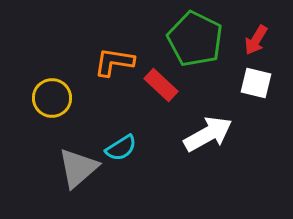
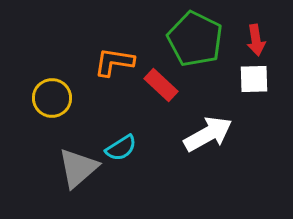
red arrow: rotated 40 degrees counterclockwise
white square: moved 2 px left, 4 px up; rotated 16 degrees counterclockwise
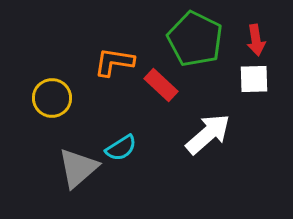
white arrow: rotated 12 degrees counterclockwise
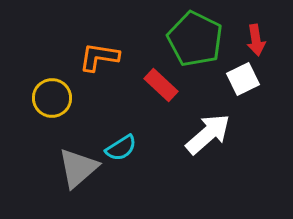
orange L-shape: moved 15 px left, 5 px up
white square: moved 11 px left; rotated 24 degrees counterclockwise
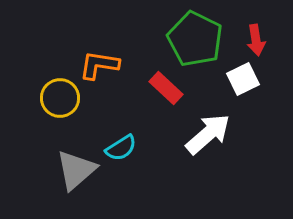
orange L-shape: moved 8 px down
red rectangle: moved 5 px right, 3 px down
yellow circle: moved 8 px right
gray triangle: moved 2 px left, 2 px down
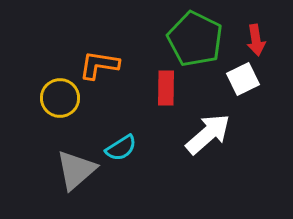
red rectangle: rotated 48 degrees clockwise
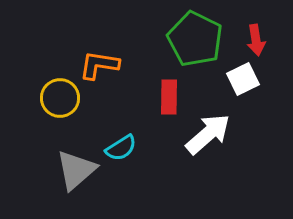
red rectangle: moved 3 px right, 9 px down
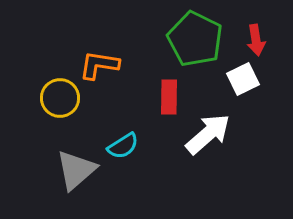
cyan semicircle: moved 2 px right, 2 px up
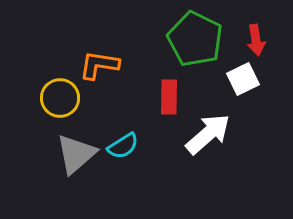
gray triangle: moved 16 px up
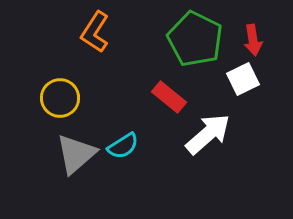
red arrow: moved 3 px left
orange L-shape: moved 4 px left, 33 px up; rotated 66 degrees counterclockwise
red rectangle: rotated 52 degrees counterclockwise
